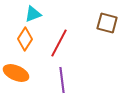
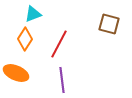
brown square: moved 2 px right, 1 px down
red line: moved 1 px down
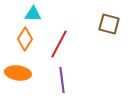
cyan triangle: rotated 24 degrees clockwise
orange ellipse: moved 2 px right; rotated 15 degrees counterclockwise
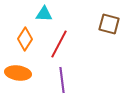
cyan triangle: moved 11 px right
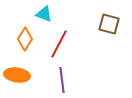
cyan triangle: rotated 18 degrees clockwise
orange ellipse: moved 1 px left, 2 px down
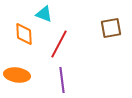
brown square: moved 2 px right, 4 px down; rotated 25 degrees counterclockwise
orange diamond: moved 1 px left, 5 px up; rotated 35 degrees counterclockwise
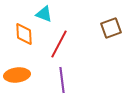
brown square: rotated 10 degrees counterclockwise
orange ellipse: rotated 15 degrees counterclockwise
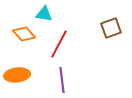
cyan triangle: rotated 12 degrees counterclockwise
orange diamond: rotated 40 degrees counterclockwise
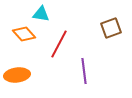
cyan triangle: moved 3 px left
purple line: moved 22 px right, 9 px up
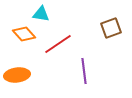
red line: moved 1 px left; rotated 28 degrees clockwise
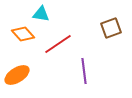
orange diamond: moved 1 px left
orange ellipse: rotated 25 degrees counterclockwise
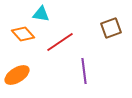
red line: moved 2 px right, 2 px up
